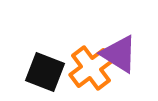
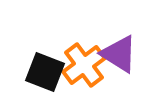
orange cross: moved 7 px left, 3 px up
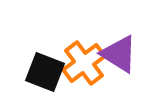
orange cross: moved 2 px up
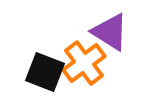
purple triangle: moved 9 px left, 22 px up
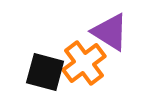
black square: rotated 6 degrees counterclockwise
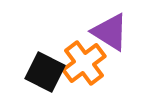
black square: rotated 12 degrees clockwise
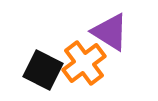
black square: moved 2 px left, 2 px up
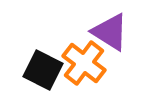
orange cross: rotated 15 degrees counterclockwise
